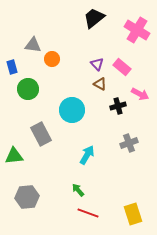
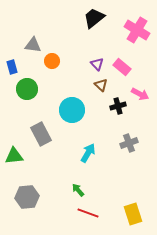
orange circle: moved 2 px down
brown triangle: moved 1 px right, 1 px down; rotated 16 degrees clockwise
green circle: moved 1 px left
cyan arrow: moved 1 px right, 2 px up
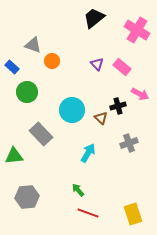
gray triangle: rotated 12 degrees clockwise
blue rectangle: rotated 32 degrees counterclockwise
brown triangle: moved 33 px down
green circle: moved 3 px down
gray rectangle: rotated 15 degrees counterclockwise
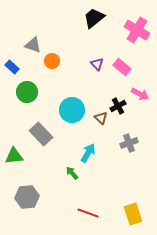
black cross: rotated 14 degrees counterclockwise
green arrow: moved 6 px left, 17 px up
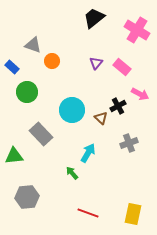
purple triangle: moved 1 px left, 1 px up; rotated 24 degrees clockwise
yellow rectangle: rotated 30 degrees clockwise
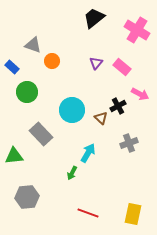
green arrow: rotated 112 degrees counterclockwise
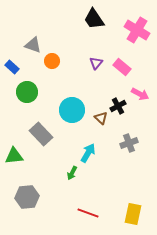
black trapezoid: moved 1 px down; rotated 85 degrees counterclockwise
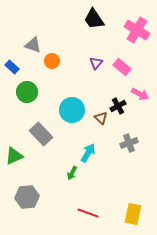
green triangle: rotated 18 degrees counterclockwise
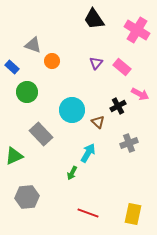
brown triangle: moved 3 px left, 4 px down
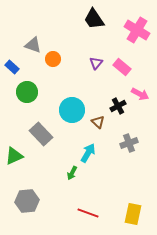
orange circle: moved 1 px right, 2 px up
gray hexagon: moved 4 px down
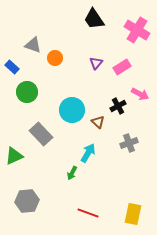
orange circle: moved 2 px right, 1 px up
pink rectangle: rotated 72 degrees counterclockwise
